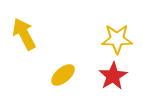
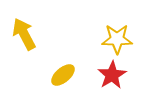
red star: moved 1 px left, 1 px up
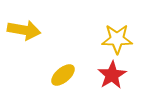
yellow arrow: moved 4 px up; rotated 128 degrees clockwise
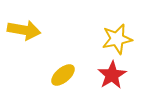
yellow star: rotated 12 degrees counterclockwise
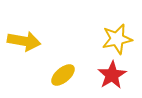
yellow arrow: moved 11 px down
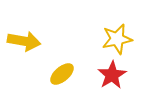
yellow ellipse: moved 1 px left, 1 px up
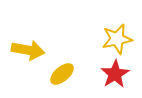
yellow arrow: moved 4 px right, 9 px down
red star: moved 3 px right, 1 px up
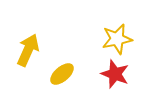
yellow arrow: rotated 76 degrees counterclockwise
red star: rotated 20 degrees counterclockwise
